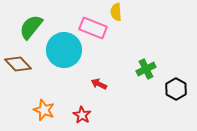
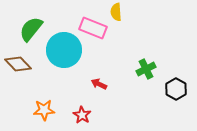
green semicircle: moved 2 px down
orange star: rotated 25 degrees counterclockwise
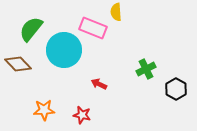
red star: rotated 18 degrees counterclockwise
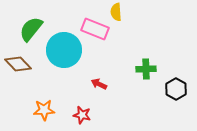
pink rectangle: moved 2 px right, 1 px down
green cross: rotated 24 degrees clockwise
